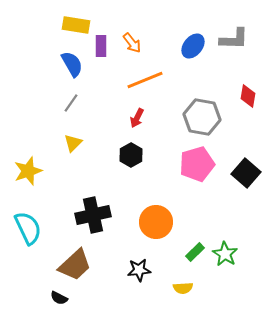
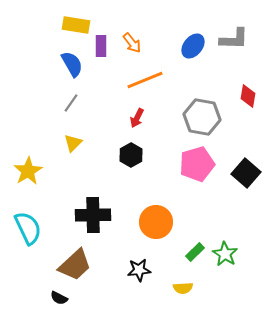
yellow star: rotated 12 degrees counterclockwise
black cross: rotated 12 degrees clockwise
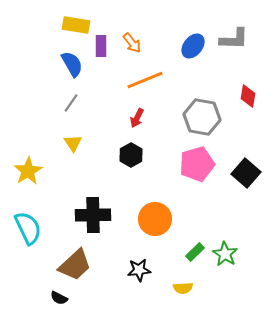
yellow triangle: rotated 18 degrees counterclockwise
orange circle: moved 1 px left, 3 px up
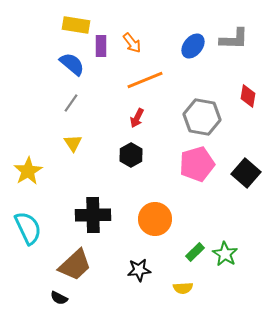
blue semicircle: rotated 20 degrees counterclockwise
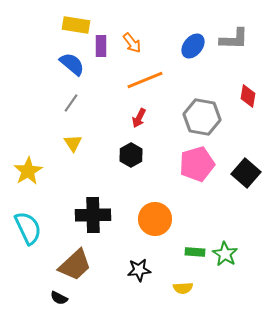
red arrow: moved 2 px right
green rectangle: rotated 48 degrees clockwise
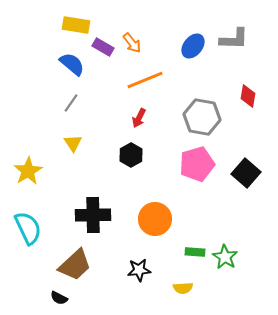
purple rectangle: moved 2 px right, 1 px down; rotated 60 degrees counterclockwise
green star: moved 3 px down
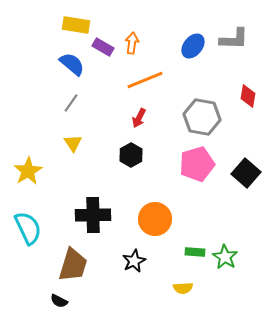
orange arrow: rotated 135 degrees counterclockwise
brown trapezoid: moved 2 px left; rotated 30 degrees counterclockwise
black star: moved 5 px left, 9 px up; rotated 20 degrees counterclockwise
black semicircle: moved 3 px down
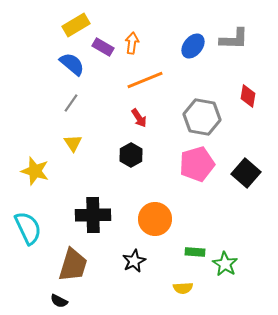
yellow rectangle: rotated 40 degrees counterclockwise
red arrow: rotated 60 degrees counterclockwise
yellow star: moved 7 px right; rotated 24 degrees counterclockwise
green star: moved 7 px down
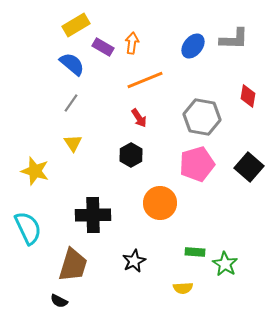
black square: moved 3 px right, 6 px up
orange circle: moved 5 px right, 16 px up
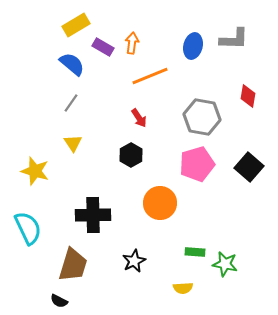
blue ellipse: rotated 25 degrees counterclockwise
orange line: moved 5 px right, 4 px up
green star: rotated 20 degrees counterclockwise
